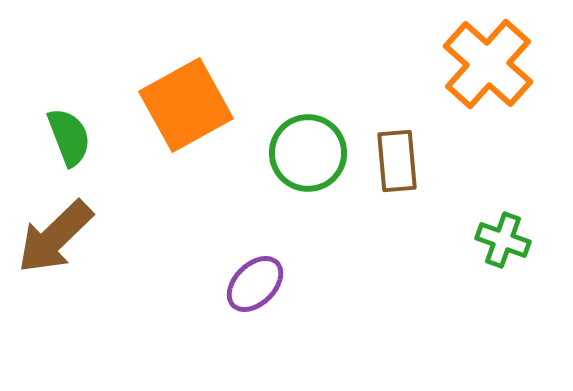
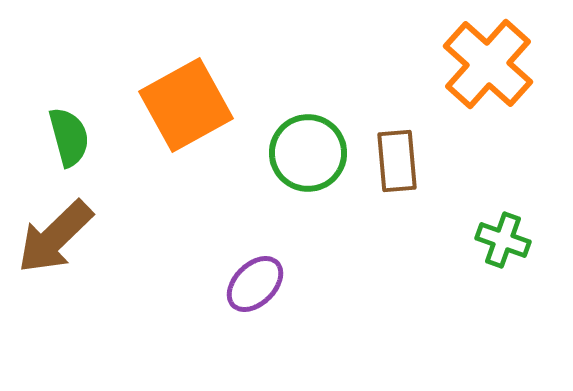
green semicircle: rotated 6 degrees clockwise
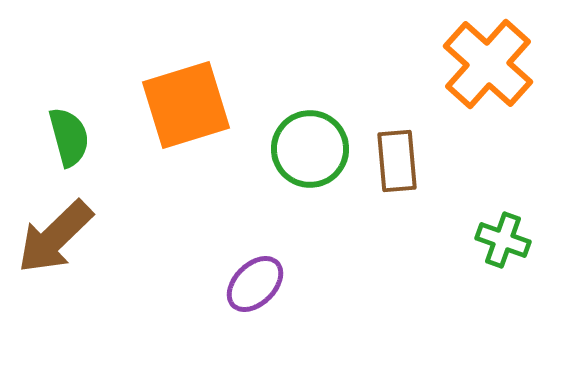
orange square: rotated 12 degrees clockwise
green circle: moved 2 px right, 4 px up
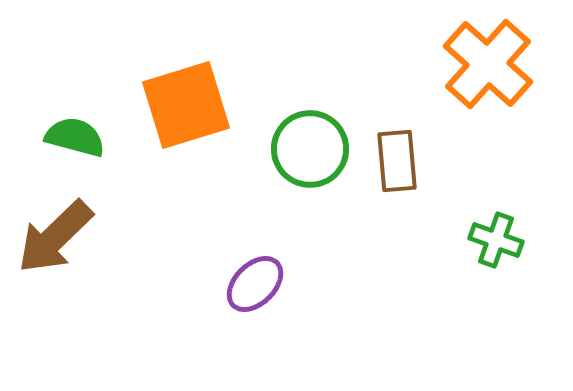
green semicircle: moved 6 px right; rotated 60 degrees counterclockwise
green cross: moved 7 px left
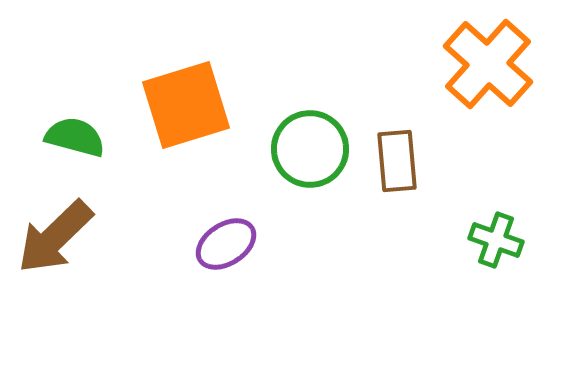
purple ellipse: moved 29 px left, 40 px up; rotated 12 degrees clockwise
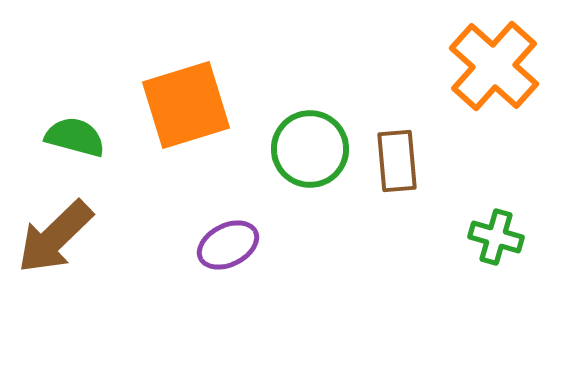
orange cross: moved 6 px right, 2 px down
green cross: moved 3 px up; rotated 4 degrees counterclockwise
purple ellipse: moved 2 px right, 1 px down; rotated 6 degrees clockwise
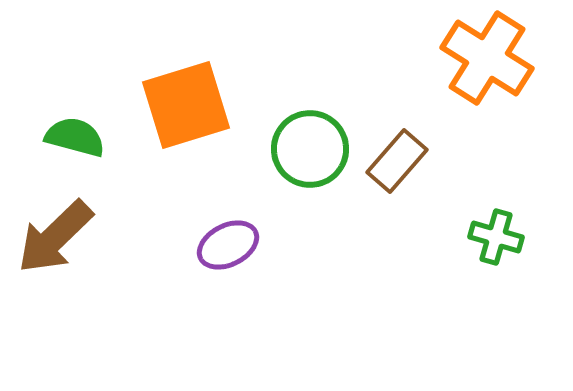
orange cross: moved 7 px left, 8 px up; rotated 10 degrees counterclockwise
brown rectangle: rotated 46 degrees clockwise
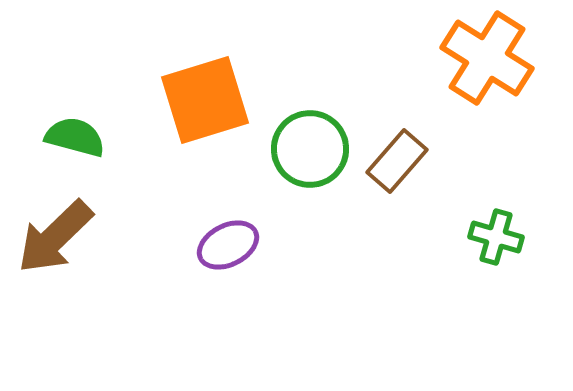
orange square: moved 19 px right, 5 px up
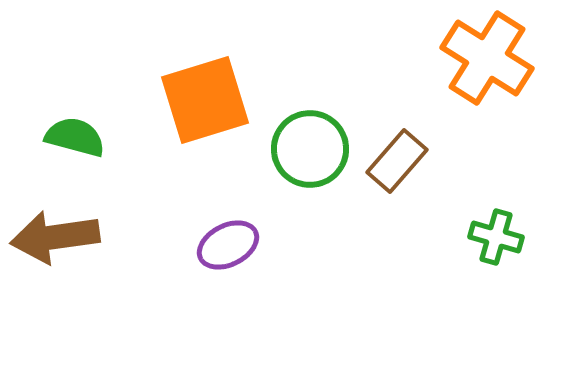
brown arrow: rotated 36 degrees clockwise
